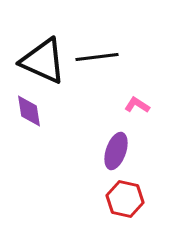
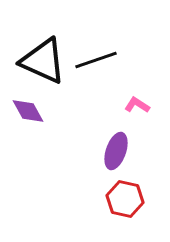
black line: moved 1 px left, 3 px down; rotated 12 degrees counterclockwise
purple diamond: moved 1 px left; rotated 20 degrees counterclockwise
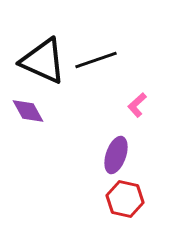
pink L-shape: rotated 75 degrees counterclockwise
purple ellipse: moved 4 px down
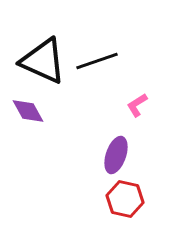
black line: moved 1 px right, 1 px down
pink L-shape: rotated 10 degrees clockwise
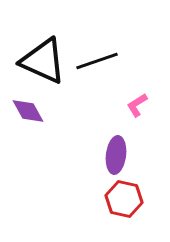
purple ellipse: rotated 12 degrees counterclockwise
red hexagon: moved 1 px left
